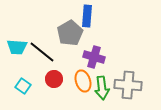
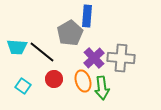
purple cross: moved 1 px down; rotated 30 degrees clockwise
gray cross: moved 7 px left, 27 px up
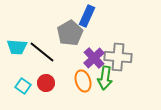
blue rectangle: rotated 20 degrees clockwise
gray cross: moved 3 px left, 1 px up
red circle: moved 8 px left, 4 px down
green arrow: moved 3 px right, 10 px up; rotated 15 degrees clockwise
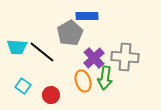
blue rectangle: rotated 65 degrees clockwise
gray cross: moved 7 px right
red circle: moved 5 px right, 12 px down
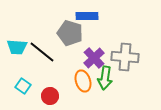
gray pentagon: rotated 25 degrees counterclockwise
red circle: moved 1 px left, 1 px down
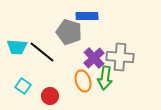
gray pentagon: moved 1 px left, 1 px up
gray cross: moved 5 px left
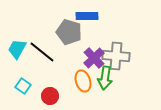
cyan trapezoid: moved 2 px down; rotated 115 degrees clockwise
gray cross: moved 4 px left, 1 px up
